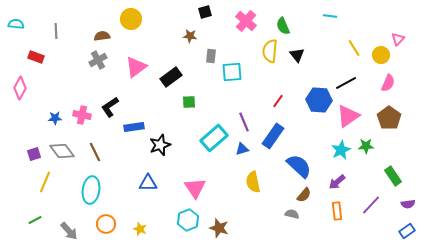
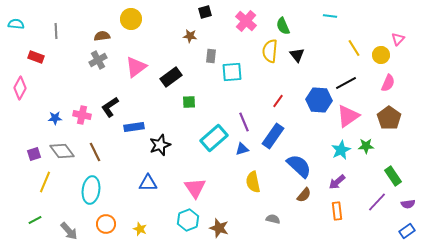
purple line at (371, 205): moved 6 px right, 3 px up
gray semicircle at (292, 214): moved 19 px left, 5 px down
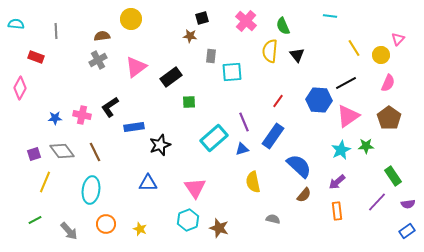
black square at (205, 12): moved 3 px left, 6 px down
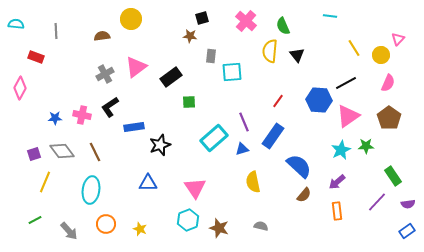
gray cross at (98, 60): moved 7 px right, 14 px down
gray semicircle at (273, 219): moved 12 px left, 7 px down
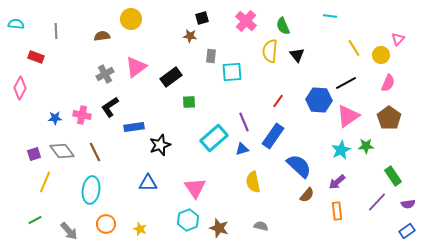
brown semicircle at (304, 195): moved 3 px right
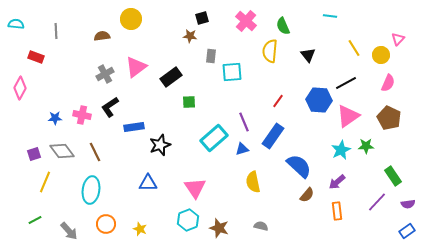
black triangle at (297, 55): moved 11 px right
brown pentagon at (389, 118): rotated 10 degrees counterclockwise
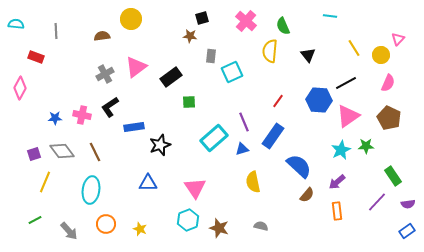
cyan square at (232, 72): rotated 20 degrees counterclockwise
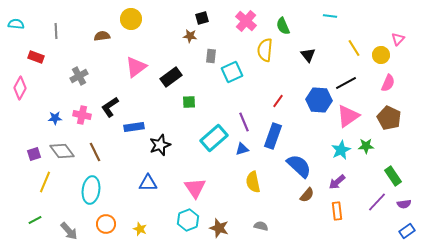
yellow semicircle at (270, 51): moved 5 px left, 1 px up
gray cross at (105, 74): moved 26 px left, 2 px down
blue rectangle at (273, 136): rotated 15 degrees counterclockwise
purple semicircle at (408, 204): moved 4 px left
